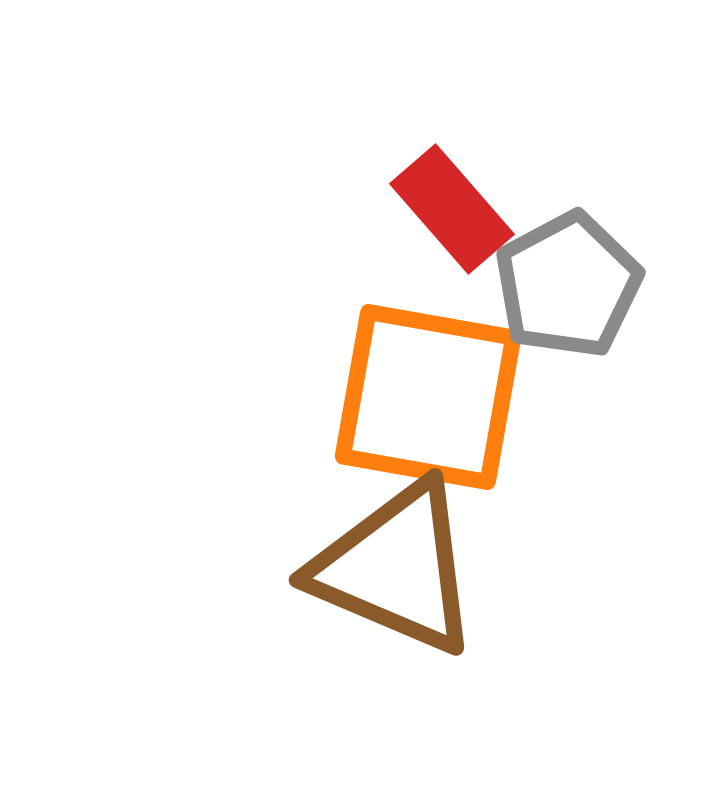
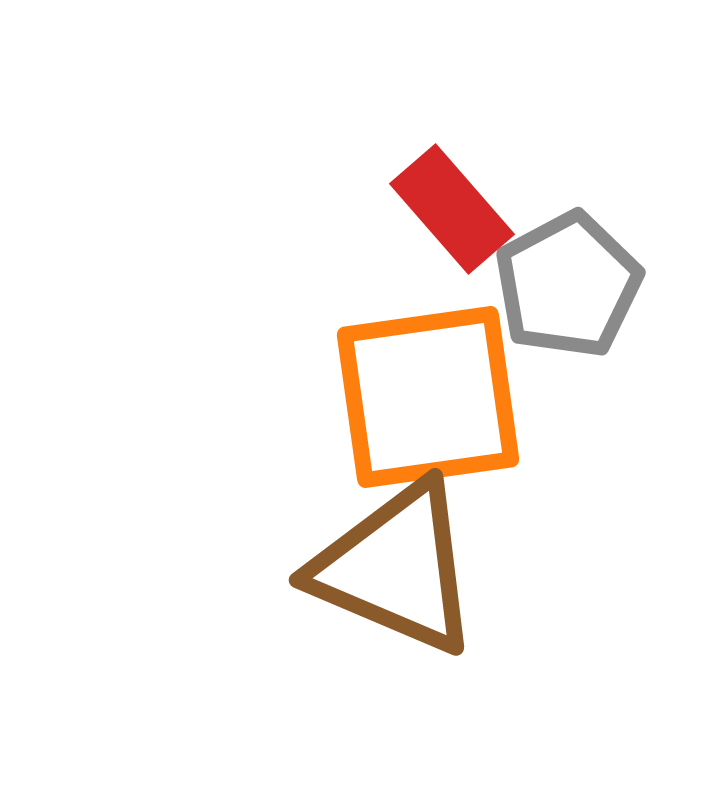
orange square: rotated 18 degrees counterclockwise
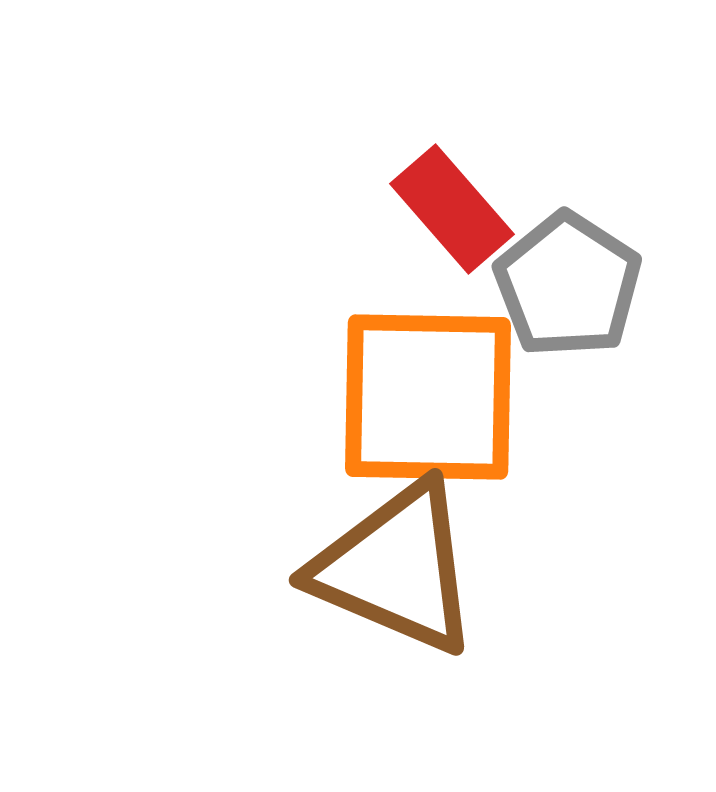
gray pentagon: rotated 11 degrees counterclockwise
orange square: rotated 9 degrees clockwise
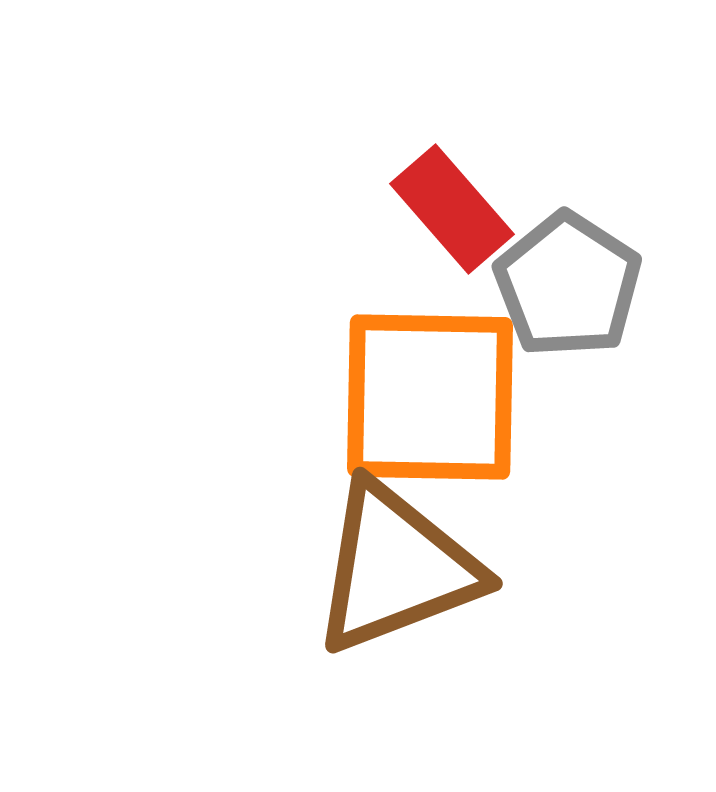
orange square: moved 2 px right
brown triangle: rotated 44 degrees counterclockwise
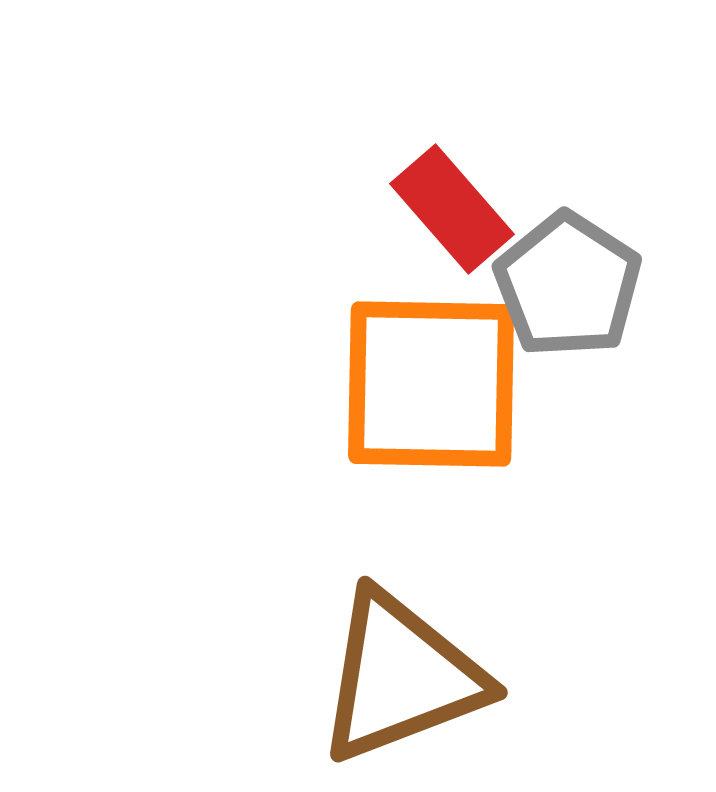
orange square: moved 1 px right, 13 px up
brown triangle: moved 5 px right, 109 px down
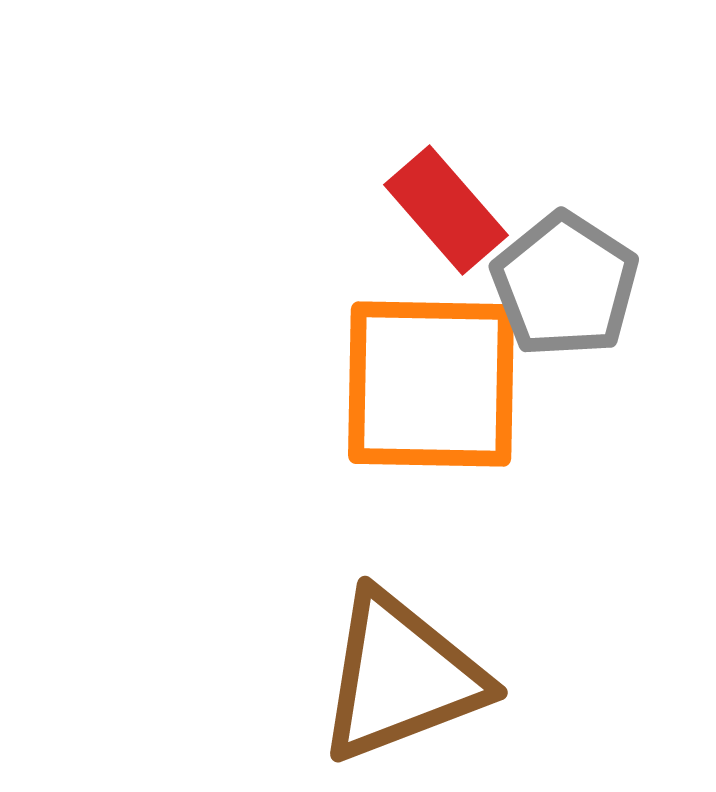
red rectangle: moved 6 px left, 1 px down
gray pentagon: moved 3 px left
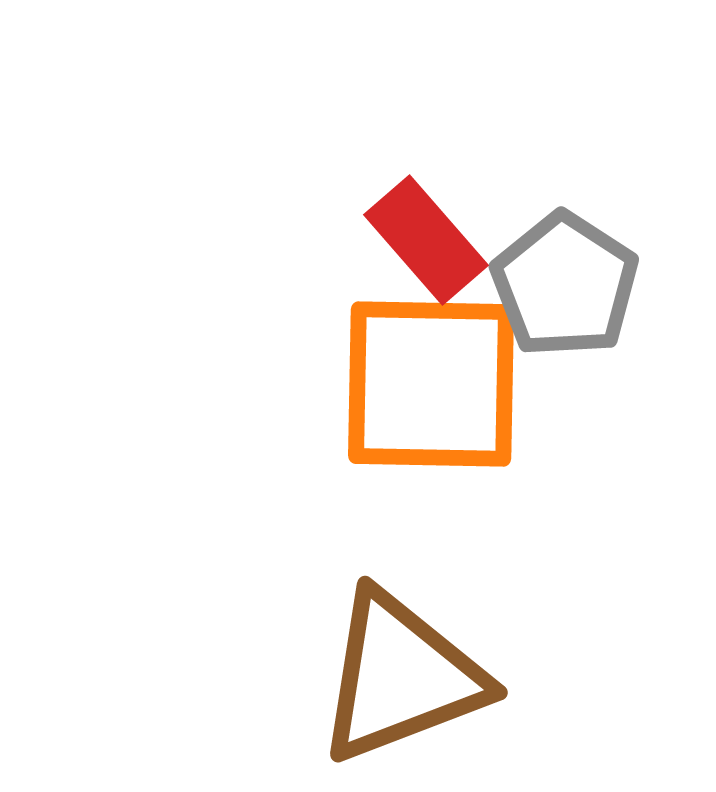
red rectangle: moved 20 px left, 30 px down
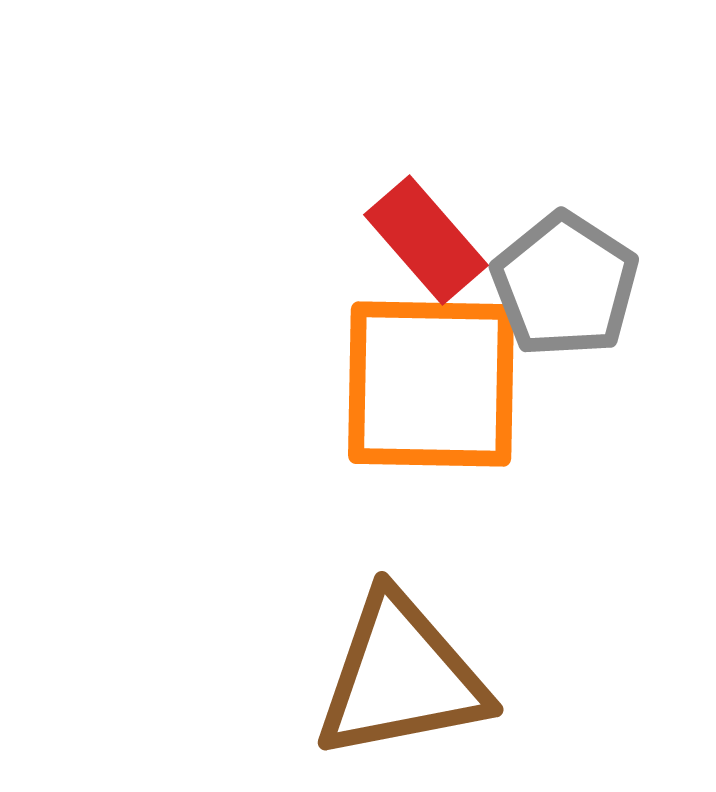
brown triangle: rotated 10 degrees clockwise
